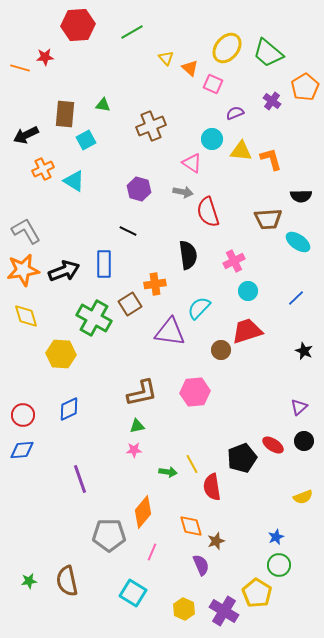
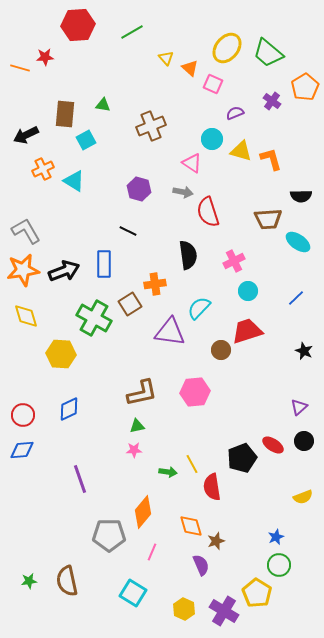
yellow triangle at (241, 151): rotated 10 degrees clockwise
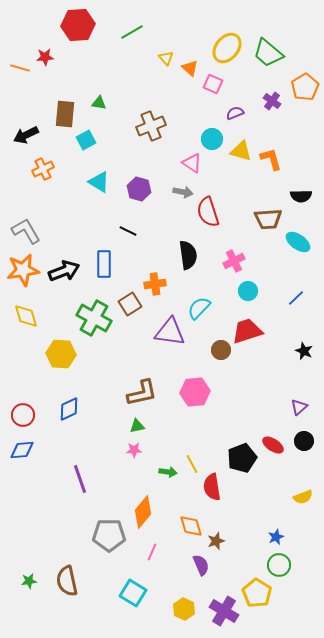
green triangle at (103, 105): moved 4 px left, 2 px up
cyan triangle at (74, 181): moved 25 px right, 1 px down
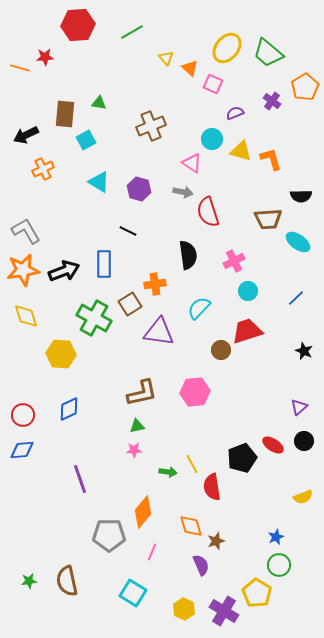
purple triangle at (170, 332): moved 11 px left
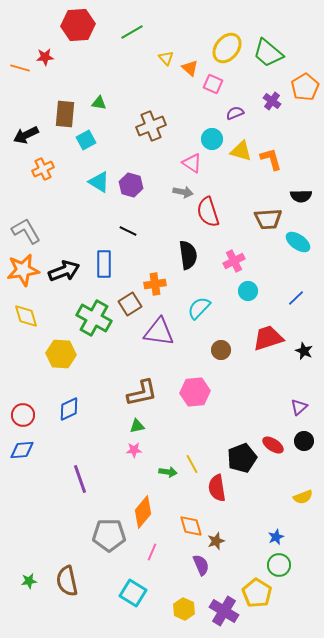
purple hexagon at (139, 189): moved 8 px left, 4 px up
red trapezoid at (247, 331): moved 21 px right, 7 px down
red semicircle at (212, 487): moved 5 px right, 1 px down
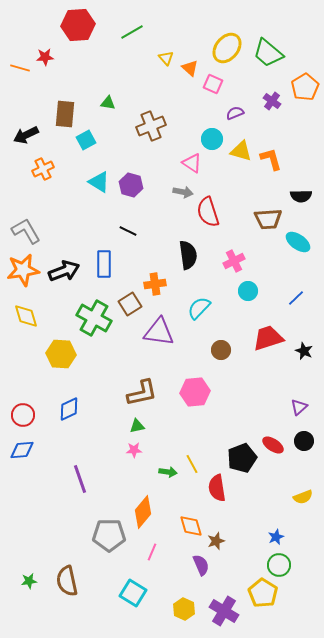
green triangle at (99, 103): moved 9 px right
yellow pentagon at (257, 593): moved 6 px right
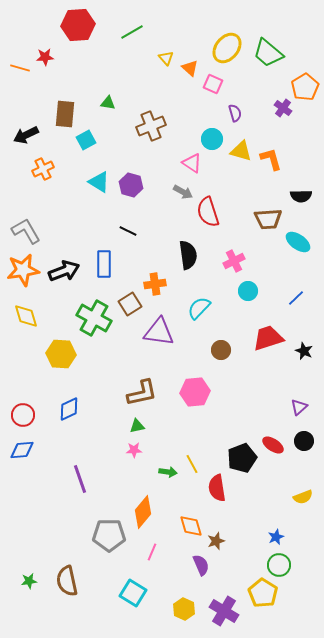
purple cross at (272, 101): moved 11 px right, 7 px down
purple semicircle at (235, 113): rotated 96 degrees clockwise
gray arrow at (183, 192): rotated 18 degrees clockwise
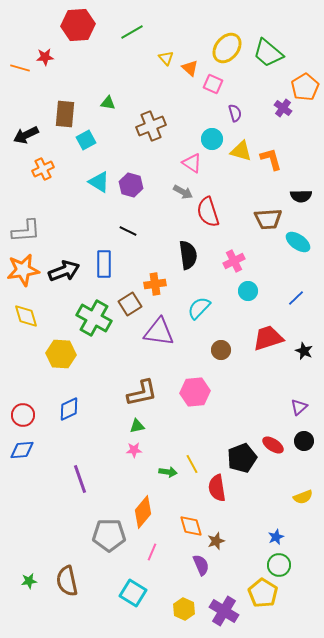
gray L-shape at (26, 231): rotated 116 degrees clockwise
